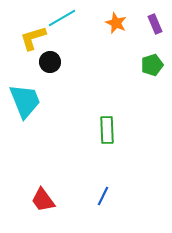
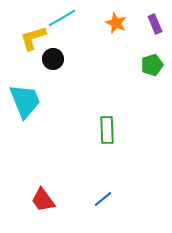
black circle: moved 3 px right, 3 px up
blue line: moved 3 px down; rotated 24 degrees clockwise
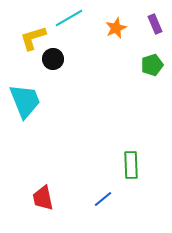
cyan line: moved 7 px right
orange star: moved 5 px down; rotated 25 degrees clockwise
green rectangle: moved 24 px right, 35 px down
red trapezoid: moved 2 px up; rotated 24 degrees clockwise
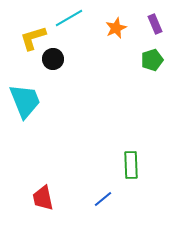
green pentagon: moved 5 px up
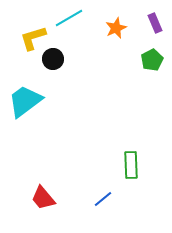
purple rectangle: moved 1 px up
green pentagon: rotated 10 degrees counterclockwise
cyan trapezoid: rotated 105 degrees counterclockwise
red trapezoid: rotated 28 degrees counterclockwise
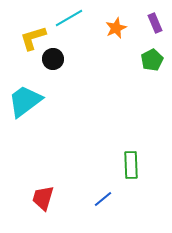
red trapezoid: rotated 56 degrees clockwise
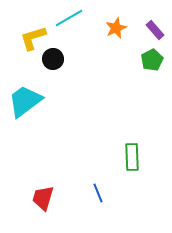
purple rectangle: moved 7 px down; rotated 18 degrees counterclockwise
green rectangle: moved 1 px right, 8 px up
blue line: moved 5 px left, 6 px up; rotated 72 degrees counterclockwise
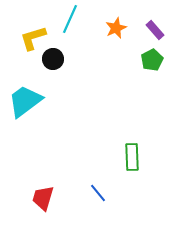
cyan line: moved 1 px right, 1 px down; rotated 36 degrees counterclockwise
blue line: rotated 18 degrees counterclockwise
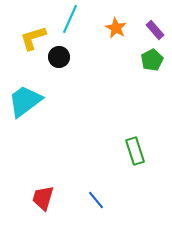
orange star: rotated 20 degrees counterclockwise
black circle: moved 6 px right, 2 px up
green rectangle: moved 3 px right, 6 px up; rotated 16 degrees counterclockwise
blue line: moved 2 px left, 7 px down
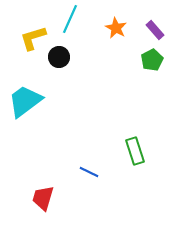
blue line: moved 7 px left, 28 px up; rotated 24 degrees counterclockwise
